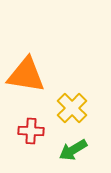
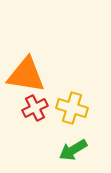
yellow cross: rotated 28 degrees counterclockwise
red cross: moved 4 px right, 23 px up; rotated 30 degrees counterclockwise
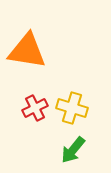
orange triangle: moved 1 px right, 24 px up
green arrow: rotated 20 degrees counterclockwise
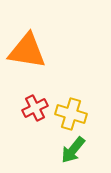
yellow cross: moved 1 px left, 6 px down
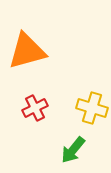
orange triangle: rotated 24 degrees counterclockwise
yellow cross: moved 21 px right, 6 px up
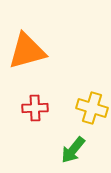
red cross: rotated 25 degrees clockwise
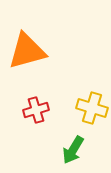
red cross: moved 1 px right, 2 px down; rotated 15 degrees counterclockwise
green arrow: rotated 8 degrees counterclockwise
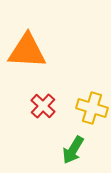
orange triangle: rotated 18 degrees clockwise
red cross: moved 7 px right, 4 px up; rotated 30 degrees counterclockwise
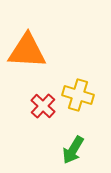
yellow cross: moved 14 px left, 13 px up
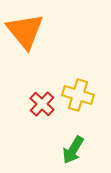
orange triangle: moved 2 px left, 20 px up; rotated 48 degrees clockwise
red cross: moved 1 px left, 2 px up
